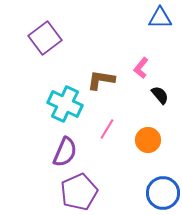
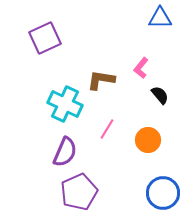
purple square: rotated 12 degrees clockwise
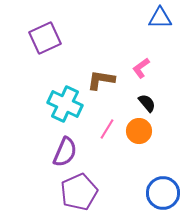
pink L-shape: rotated 15 degrees clockwise
black semicircle: moved 13 px left, 8 px down
orange circle: moved 9 px left, 9 px up
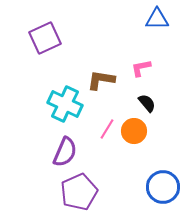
blue triangle: moved 3 px left, 1 px down
pink L-shape: rotated 25 degrees clockwise
orange circle: moved 5 px left
blue circle: moved 6 px up
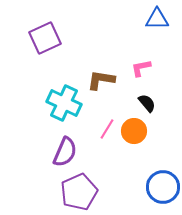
cyan cross: moved 1 px left, 1 px up
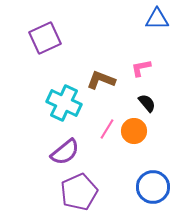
brown L-shape: rotated 12 degrees clockwise
purple semicircle: rotated 28 degrees clockwise
blue circle: moved 10 px left
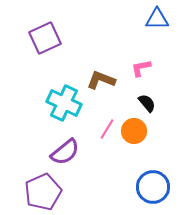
purple pentagon: moved 36 px left
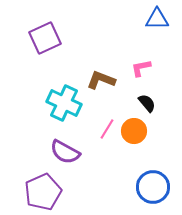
purple semicircle: rotated 68 degrees clockwise
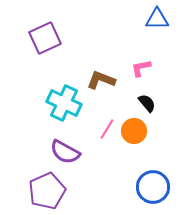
purple pentagon: moved 4 px right, 1 px up
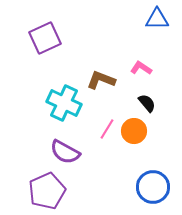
pink L-shape: rotated 45 degrees clockwise
